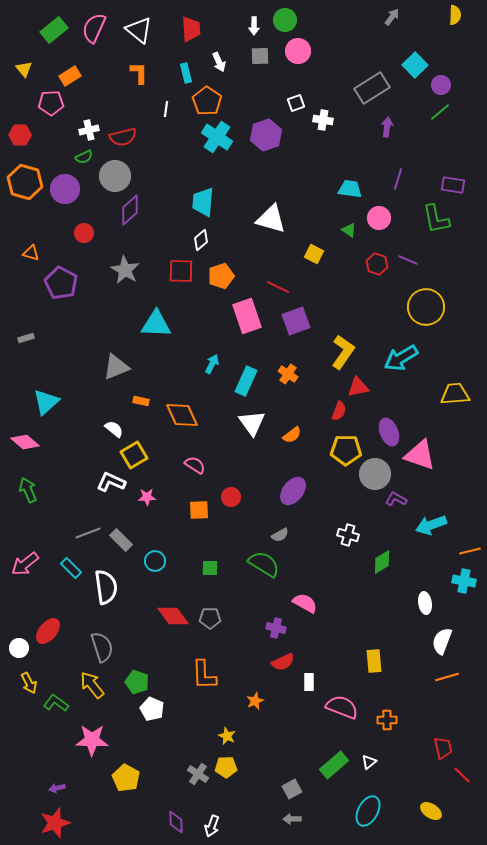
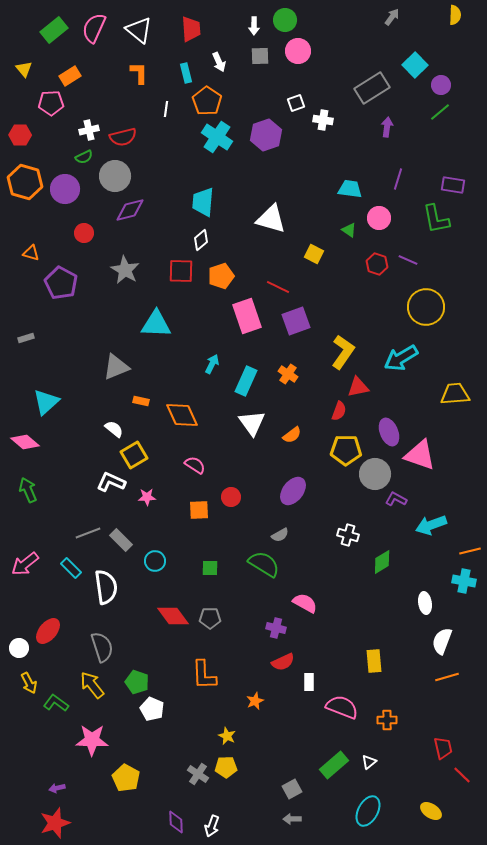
purple diamond at (130, 210): rotated 28 degrees clockwise
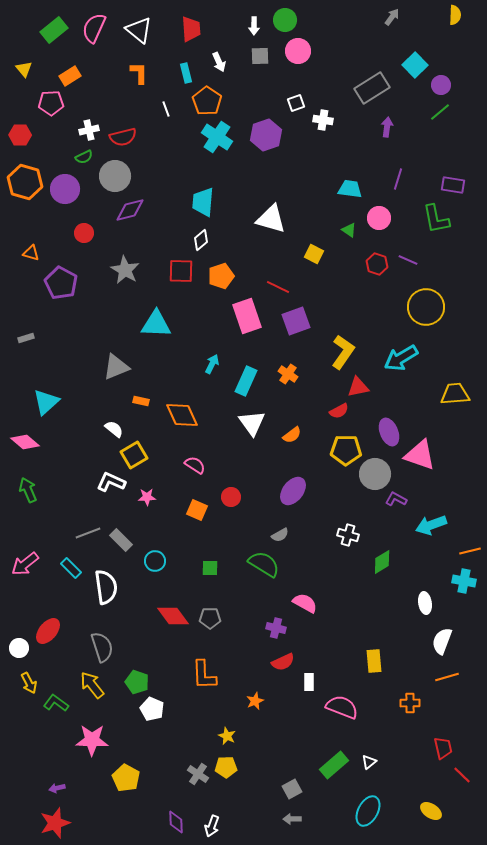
white line at (166, 109): rotated 28 degrees counterclockwise
red semicircle at (339, 411): rotated 42 degrees clockwise
orange square at (199, 510): moved 2 px left; rotated 25 degrees clockwise
orange cross at (387, 720): moved 23 px right, 17 px up
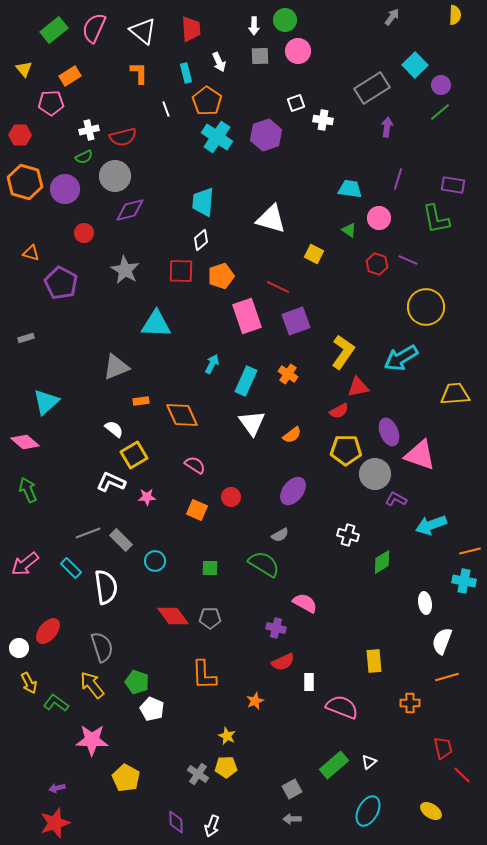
white triangle at (139, 30): moved 4 px right, 1 px down
orange rectangle at (141, 401): rotated 21 degrees counterclockwise
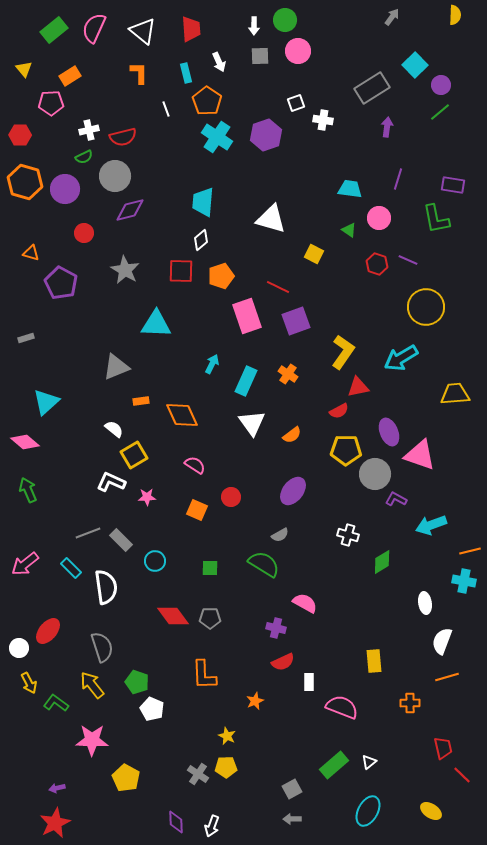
red star at (55, 823): rotated 8 degrees counterclockwise
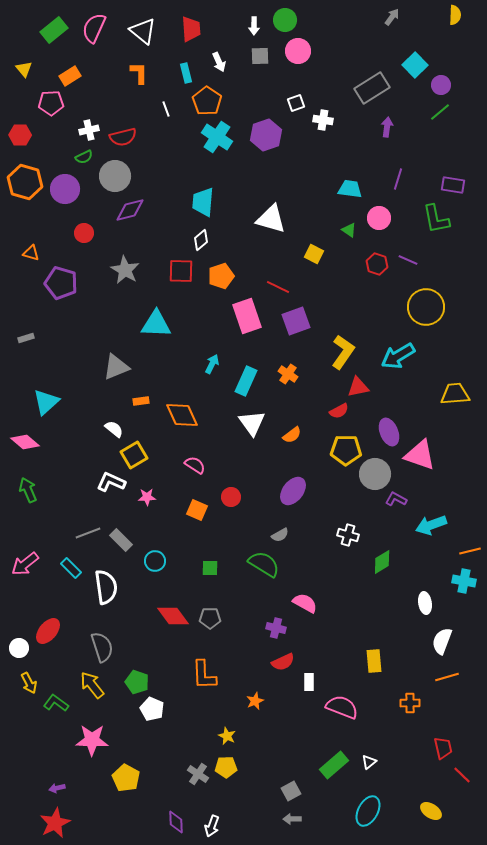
purple pentagon at (61, 283): rotated 12 degrees counterclockwise
cyan arrow at (401, 358): moved 3 px left, 2 px up
gray square at (292, 789): moved 1 px left, 2 px down
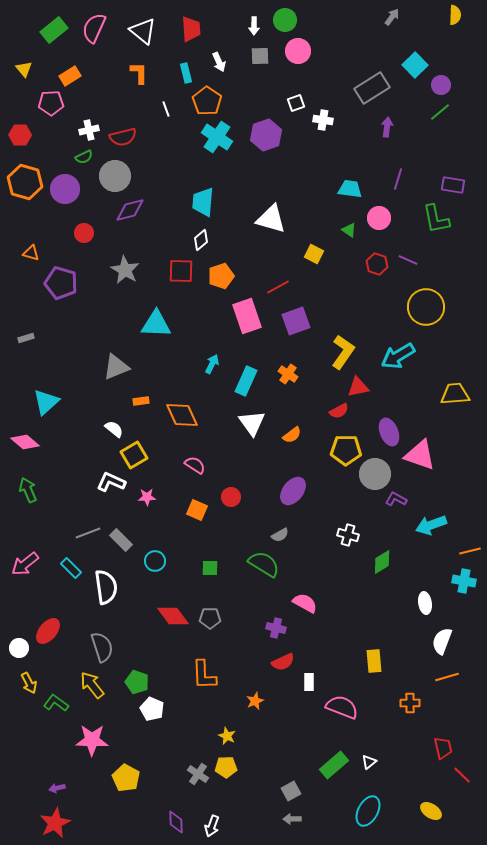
red line at (278, 287): rotated 55 degrees counterclockwise
